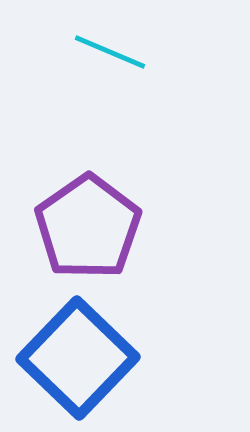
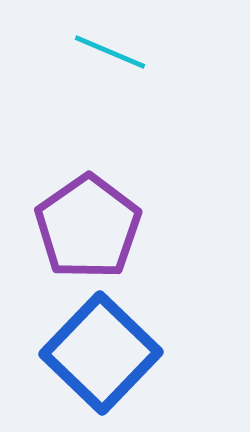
blue square: moved 23 px right, 5 px up
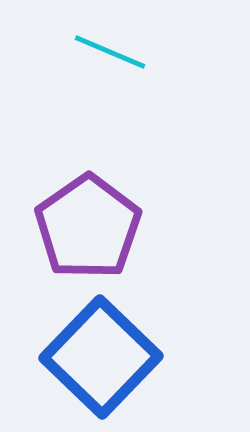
blue square: moved 4 px down
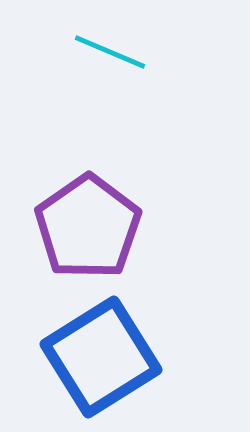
blue square: rotated 14 degrees clockwise
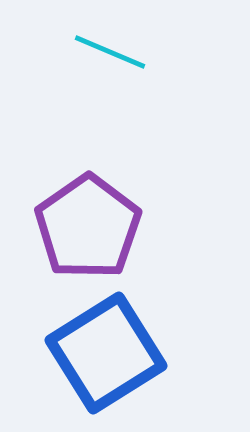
blue square: moved 5 px right, 4 px up
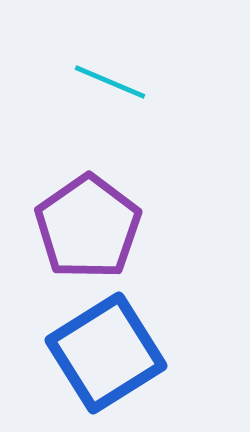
cyan line: moved 30 px down
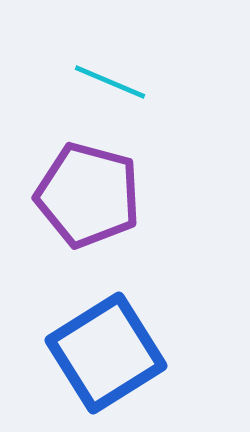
purple pentagon: moved 32 px up; rotated 22 degrees counterclockwise
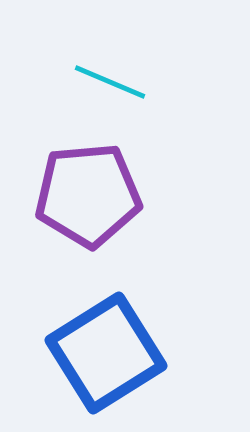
purple pentagon: rotated 20 degrees counterclockwise
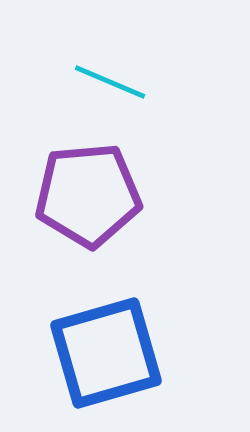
blue square: rotated 16 degrees clockwise
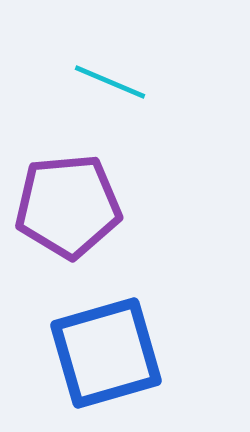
purple pentagon: moved 20 px left, 11 px down
